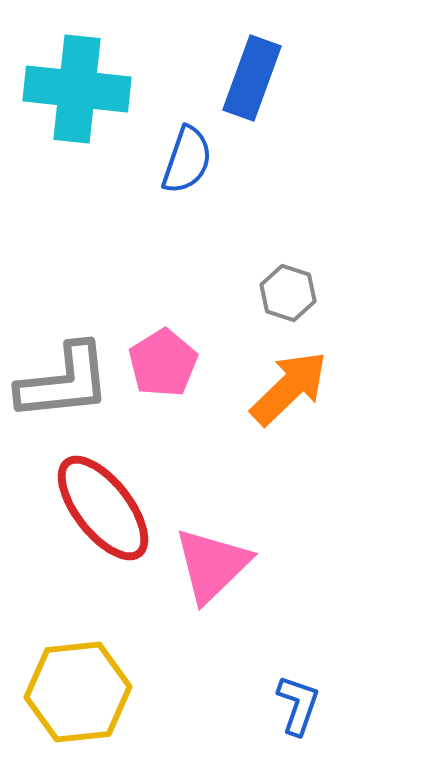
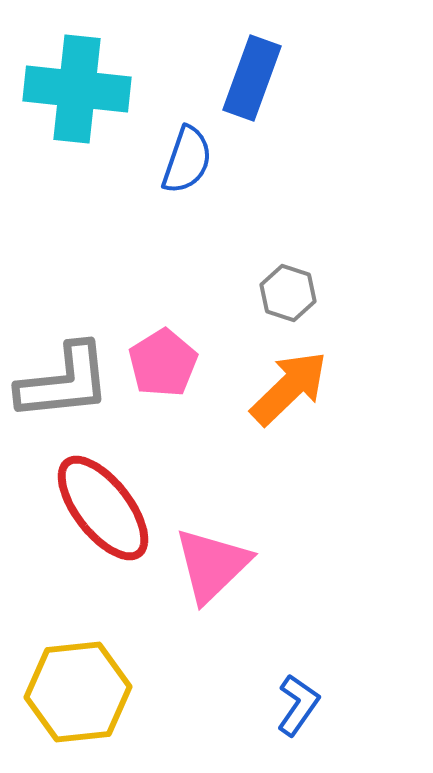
blue L-shape: rotated 16 degrees clockwise
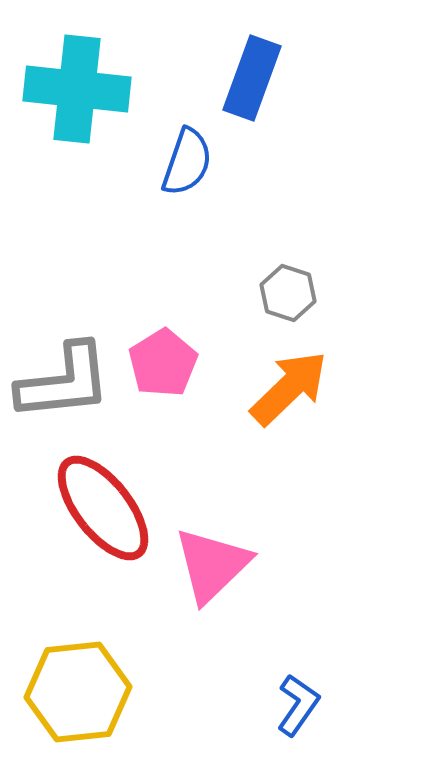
blue semicircle: moved 2 px down
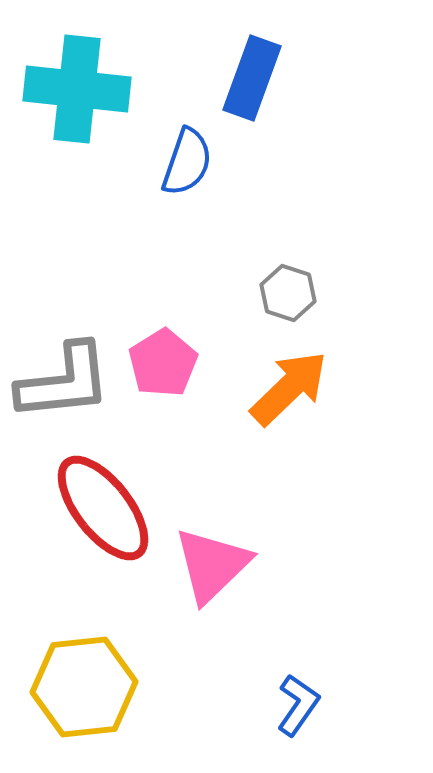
yellow hexagon: moved 6 px right, 5 px up
